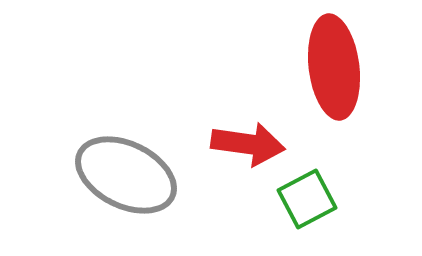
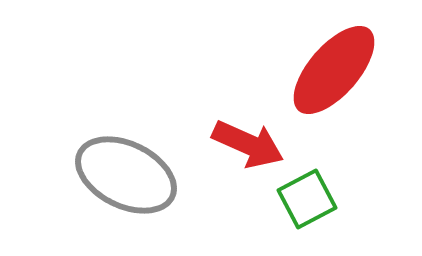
red ellipse: moved 3 px down; rotated 48 degrees clockwise
red arrow: rotated 16 degrees clockwise
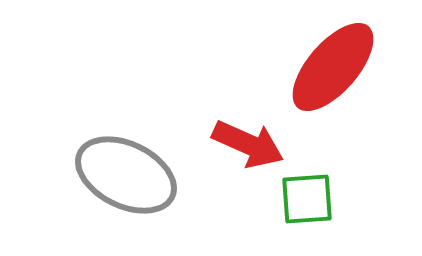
red ellipse: moved 1 px left, 3 px up
green square: rotated 24 degrees clockwise
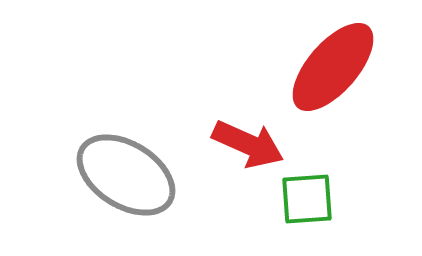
gray ellipse: rotated 6 degrees clockwise
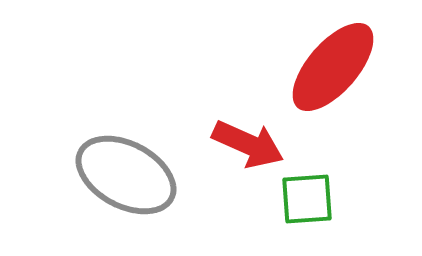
gray ellipse: rotated 4 degrees counterclockwise
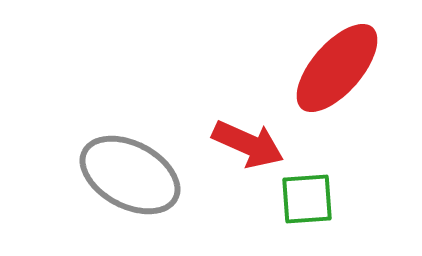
red ellipse: moved 4 px right, 1 px down
gray ellipse: moved 4 px right
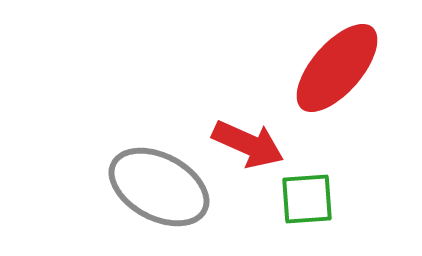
gray ellipse: moved 29 px right, 12 px down
